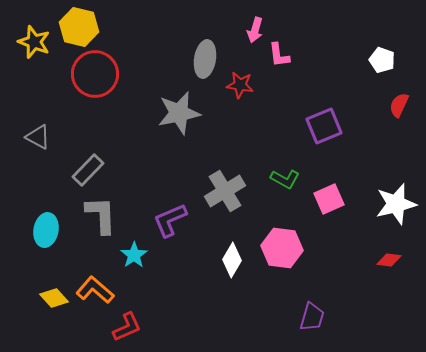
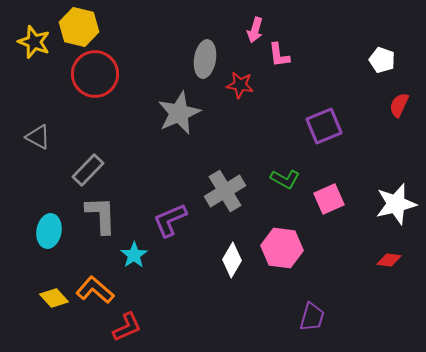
gray star: rotated 12 degrees counterclockwise
cyan ellipse: moved 3 px right, 1 px down
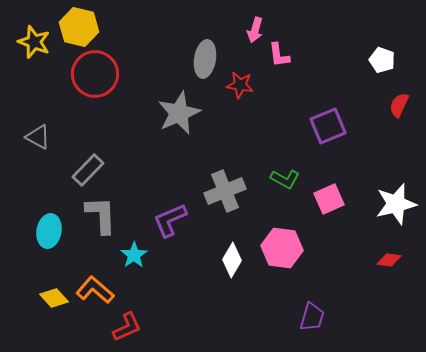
purple square: moved 4 px right
gray cross: rotated 9 degrees clockwise
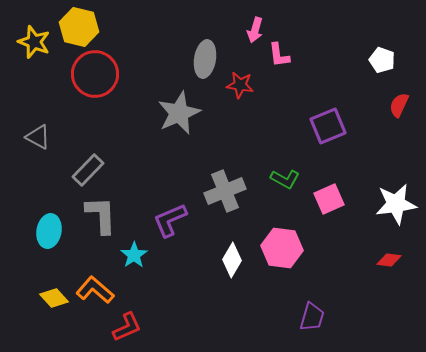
white star: rotated 6 degrees clockwise
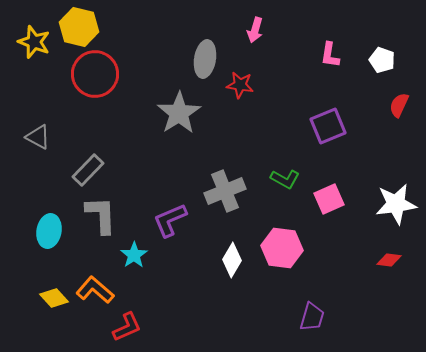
pink L-shape: moved 51 px right; rotated 16 degrees clockwise
gray star: rotated 9 degrees counterclockwise
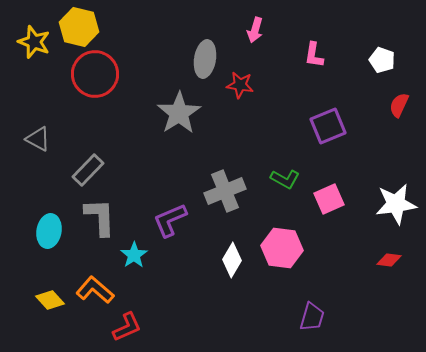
pink L-shape: moved 16 px left
gray triangle: moved 2 px down
gray L-shape: moved 1 px left, 2 px down
yellow diamond: moved 4 px left, 2 px down
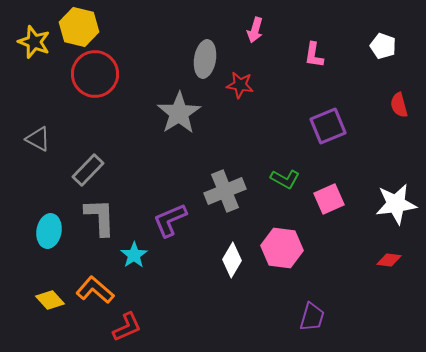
white pentagon: moved 1 px right, 14 px up
red semicircle: rotated 40 degrees counterclockwise
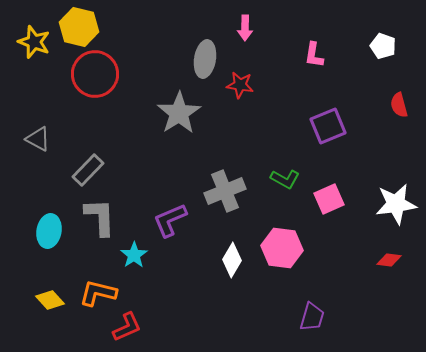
pink arrow: moved 10 px left, 2 px up; rotated 15 degrees counterclockwise
orange L-shape: moved 3 px right, 3 px down; rotated 27 degrees counterclockwise
